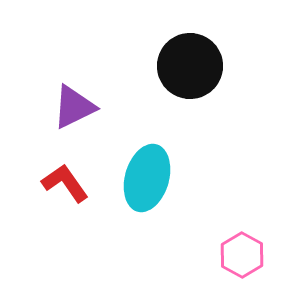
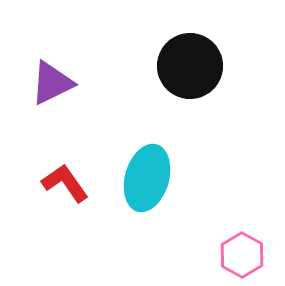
purple triangle: moved 22 px left, 24 px up
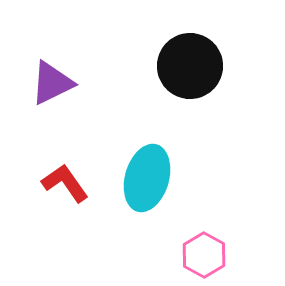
pink hexagon: moved 38 px left
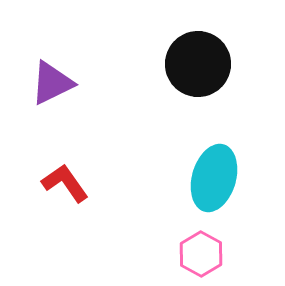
black circle: moved 8 px right, 2 px up
cyan ellipse: moved 67 px right
pink hexagon: moved 3 px left, 1 px up
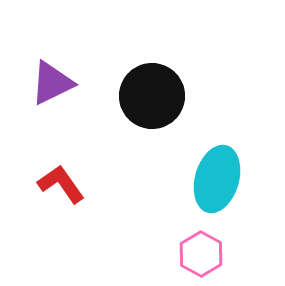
black circle: moved 46 px left, 32 px down
cyan ellipse: moved 3 px right, 1 px down
red L-shape: moved 4 px left, 1 px down
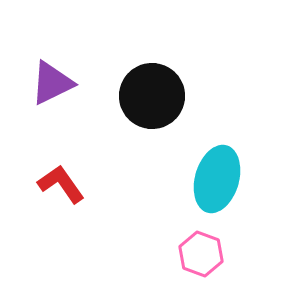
pink hexagon: rotated 9 degrees counterclockwise
